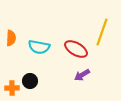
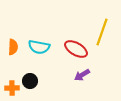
orange semicircle: moved 2 px right, 9 px down
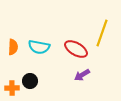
yellow line: moved 1 px down
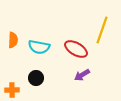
yellow line: moved 3 px up
orange semicircle: moved 7 px up
black circle: moved 6 px right, 3 px up
orange cross: moved 2 px down
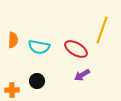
black circle: moved 1 px right, 3 px down
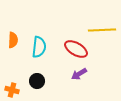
yellow line: rotated 68 degrees clockwise
cyan semicircle: rotated 95 degrees counterclockwise
purple arrow: moved 3 px left, 1 px up
orange cross: rotated 16 degrees clockwise
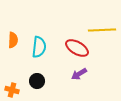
red ellipse: moved 1 px right, 1 px up
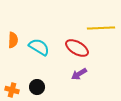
yellow line: moved 1 px left, 2 px up
cyan semicircle: rotated 65 degrees counterclockwise
black circle: moved 6 px down
